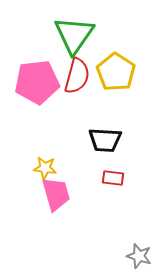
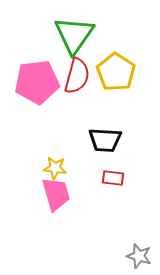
yellow star: moved 10 px right
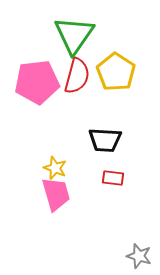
yellow star: rotated 15 degrees clockwise
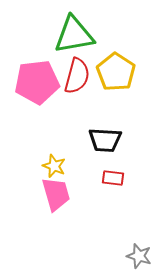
green triangle: rotated 45 degrees clockwise
yellow star: moved 1 px left, 2 px up
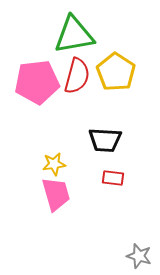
yellow star: moved 2 px up; rotated 30 degrees counterclockwise
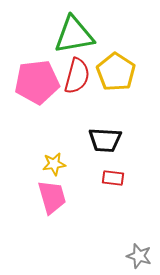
pink trapezoid: moved 4 px left, 3 px down
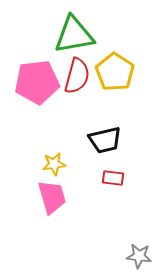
yellow pentagon: moved 1 px left
black trapezoid: rotated 16 degrees counterclockwise
gray star: rotated 10 degrees counterclockwise
